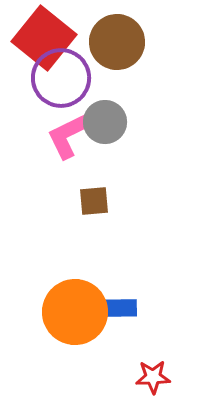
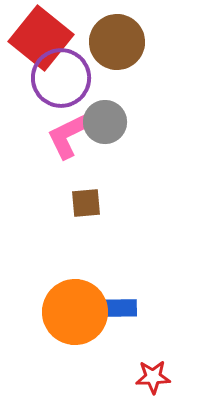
red square: moved 3 px left
brown square: moved 8 px left, 2 px down
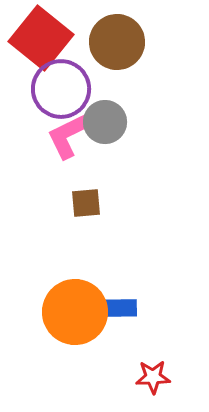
purple circle: moved 11 px down
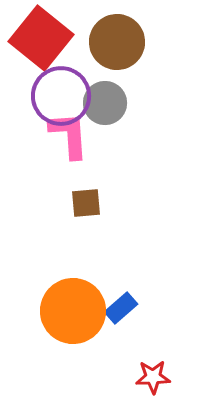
purple circle: moved 7 px down
gray circle: moved 19 px up
pink L-shape: rotated 112 degrees clockwise
blue rectangle: rotated 40 degrees counterclockwise
orange circle: moved 2 px left, 1 px up
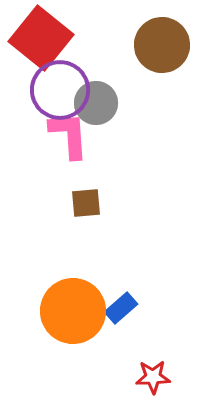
brown circle: moved 45 px right, 3 px down
purple circle: moved 1 px left, 6 px up
gray circle: moved 9 px left
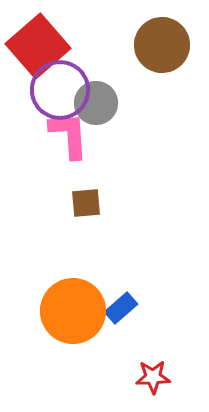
red square: moved 3 px left, 8 px down; rotated 10 degrees clockwise
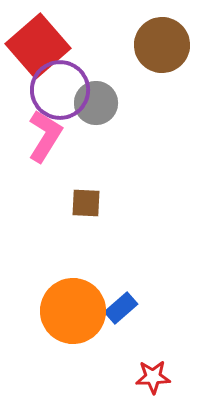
pink L-shape: moved 24 px left, 1 px down; rotated 36 degrees clockwise
brown square: rotated 8 degrees clockwise
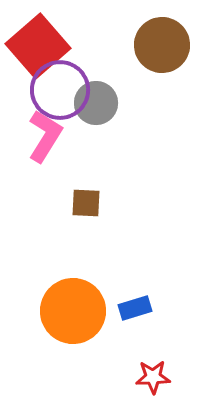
blue rectangle: moved 14 px right; rotated 24 degrees clockwise
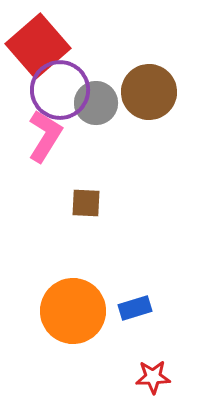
brown circle: moved 13 px left, 47 px down
